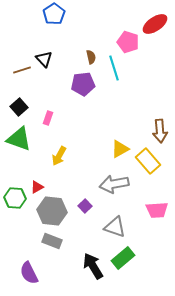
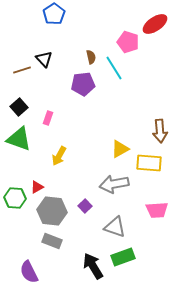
cyan line: rotated 15 degrees counterclockwise
yellow rectangle: moved 1 px right, 2 px down; rotated 45 degrees counterclockwise
green rectangle: moved 1 px up; rotated 20 degrees clockwise
purple semicircle: moved 1 px up
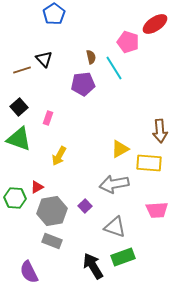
gray hexagon: rotated 16 degrees counterclockwise
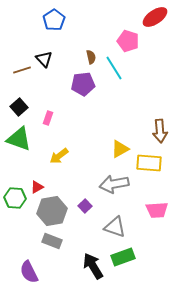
blue pentagon: moved 6 px down
red ellipse: moved 7 px up
pink pentagon: moved 1 px up
yellow arrow: rotated 24 degrees clockwise
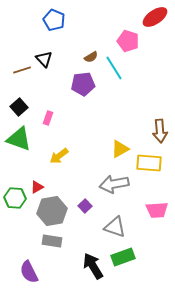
blue pentagon: rotated 15 degrees counterclockwise
brown semicircle: rotated 72 degrees clockwise
gray rectangle: rotated 12 degrees counterclockwise
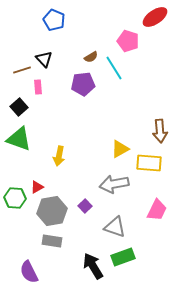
pink rectangle: moved 10 px left, 31 px up; rotated 24 degrees counterclockwise
yellow arrow: rotated 42 degrees counterclockwise
pink trapezoid: rotated 60 degrees counterclockwise
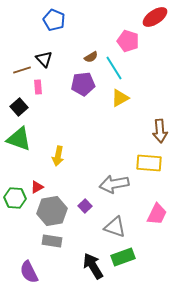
yellow triangle: moved 51 px up
yellow arrow: moved 1 px left
pink trapezoid: moved 4 px down
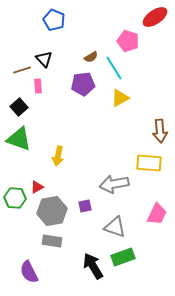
pink rectangle: moved 1 px up
purple square: rotated 32 degrees clockwise
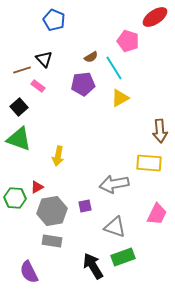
pink rectangle: rotated 48 degrees counterclockwise
